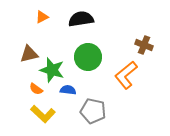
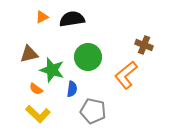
black semicircle: moved 9 px left
blue semicircle: moved 4 px right, 1 px up; rotated 91 degrees clockwise
yellow L-shape: moved 5 px left
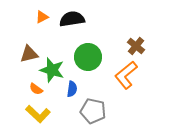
brown cross: moved 8 px left, 1 px down; rotated 18 degrees clockwise
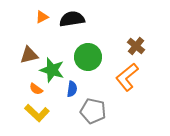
brown triangle: moved 1 px down
orange L-shape: moved 1 px right, 2 px down
yellow L-shape: moved 1 px left, 1 px up
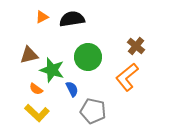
blue semicircle: rotated 35 degrees counterclockwise
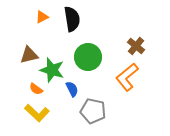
black semicircle: rotated 90 degrees clockwise
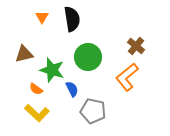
orange triangle: rotated 32 degrees counterclockwise
brown triangle: moved 5 px left, 1 px up
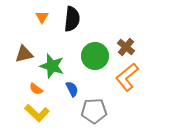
black semicircle: rotated 15 degrees clockwise
brown cross: moved 10 px left, 1 px down
green circle: moved 7 px right, 1 px up
green star: moved 4 px up
gray pentagon: moved 1 px right; rotated 15 degrees counterclockwise
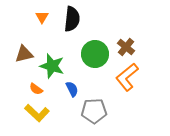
green circle: moved 2 px up
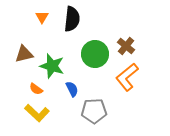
brown cross: moved 1 px up
